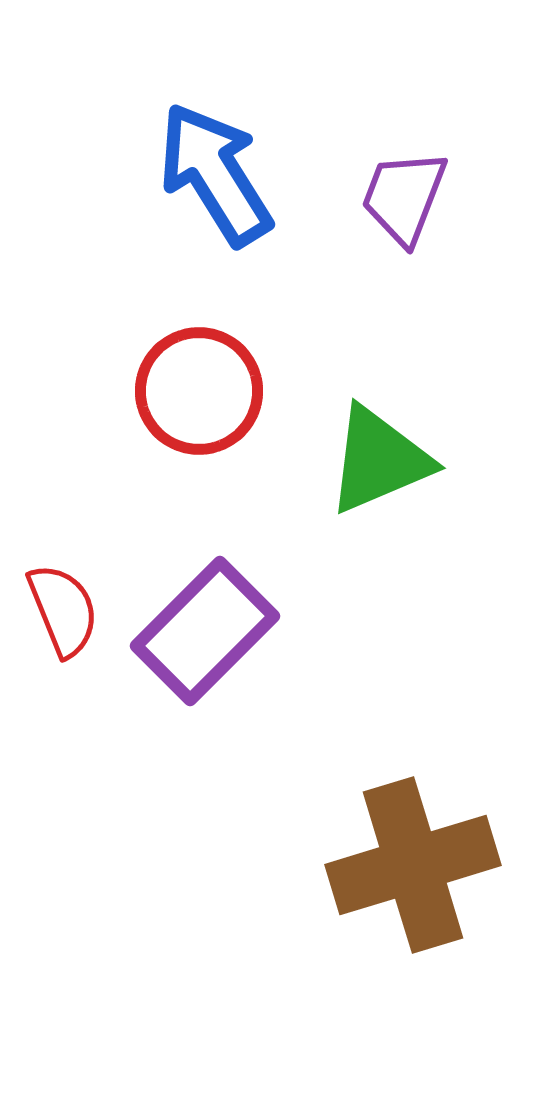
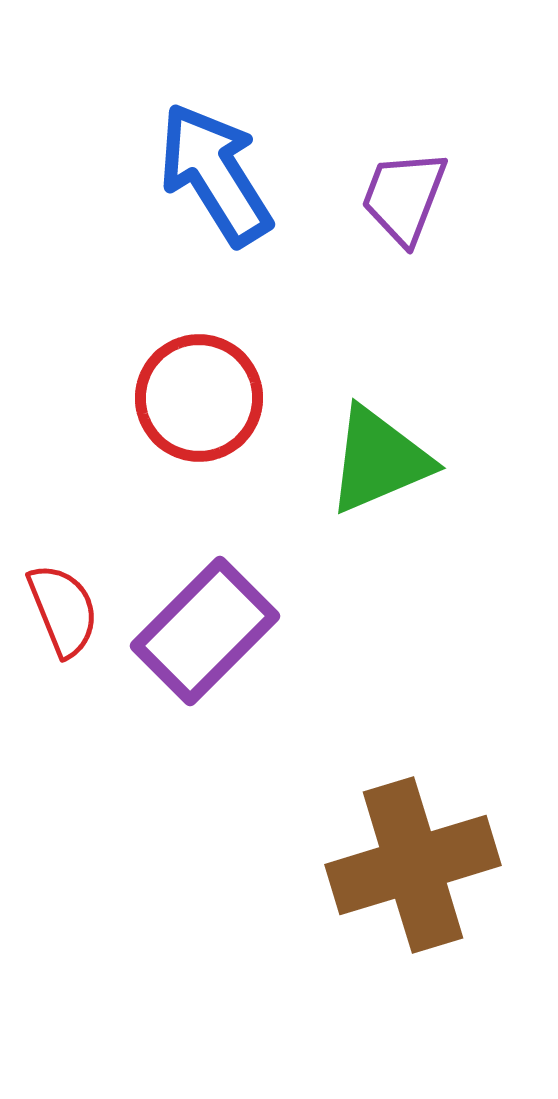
red circle: moved 7 px down
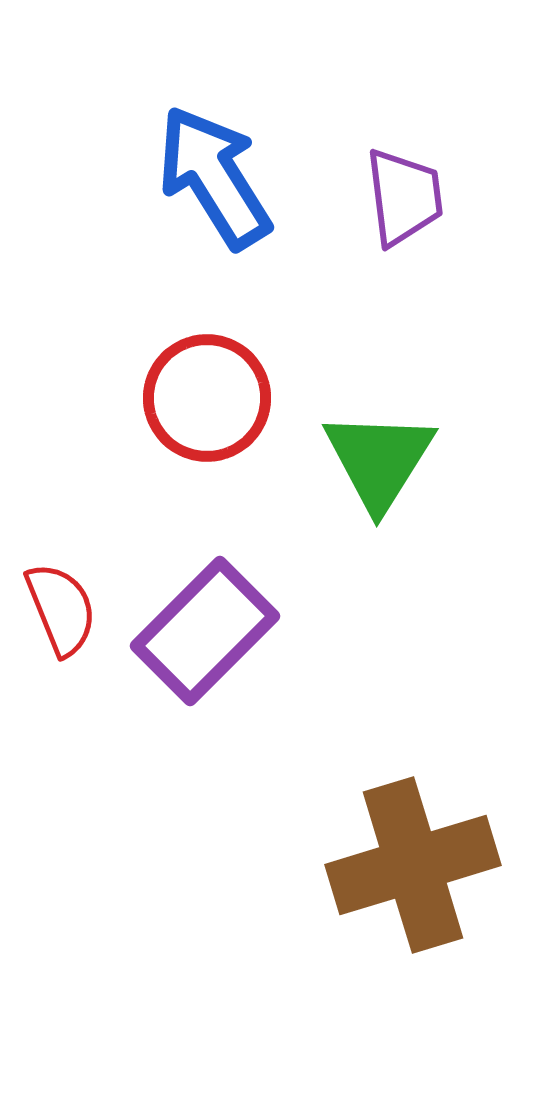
blue arrow: moved 1 px left, 3 px down
purple trapezoid: rotated 152 degrees clockwise
red circle: moved 8 px right
green triangle: rotated 35 degrees counterclockwise
red semicircle: moved 2 px left, 1 px up
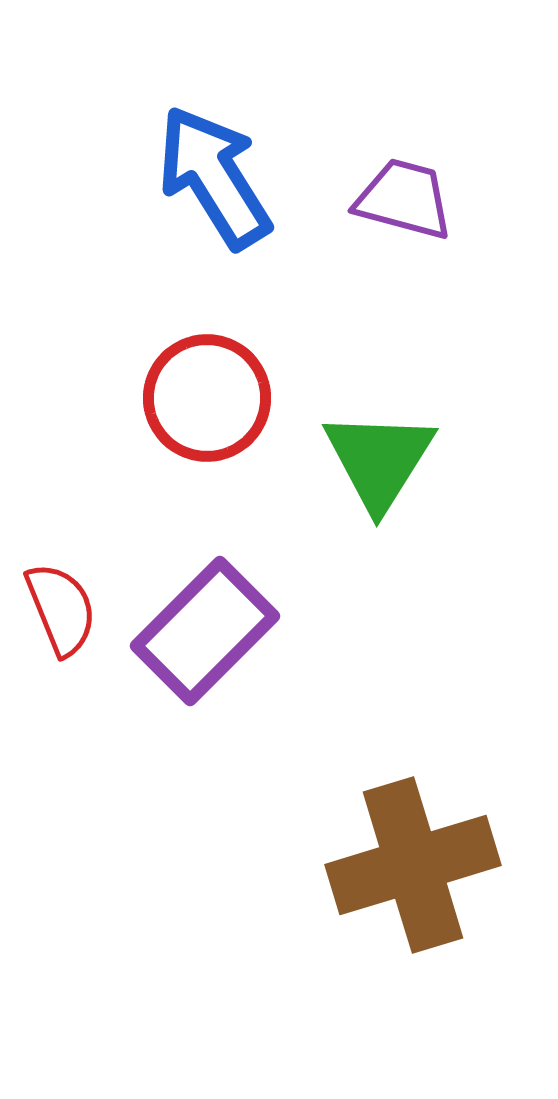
purple trapezoid: moved 2 px down; rotated 68 degrees counterclockwise
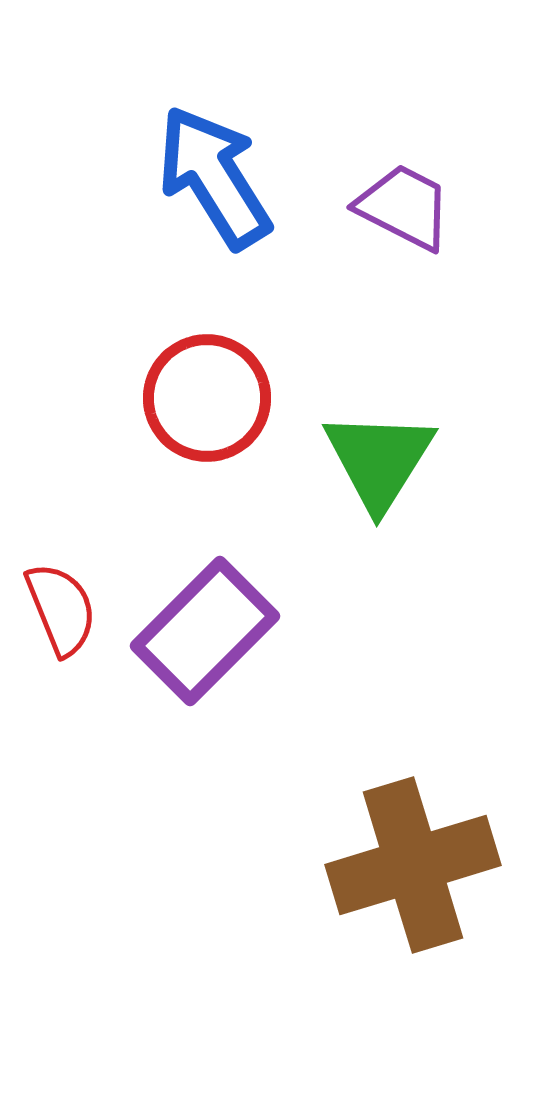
purple trapezoid: moved 8 px down; rotated 12 degrees clockwise
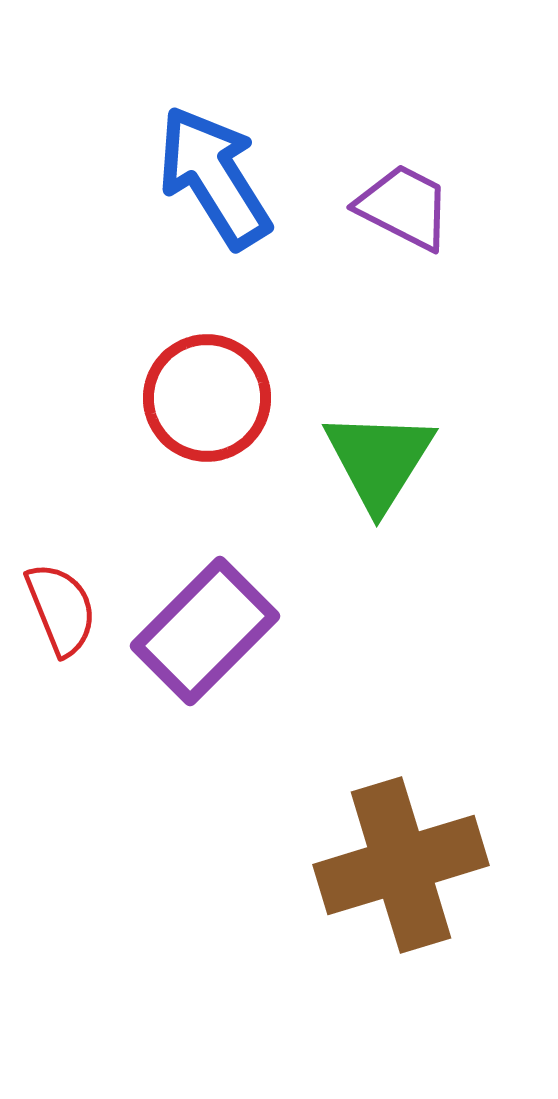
brown cross: moved 12 px left
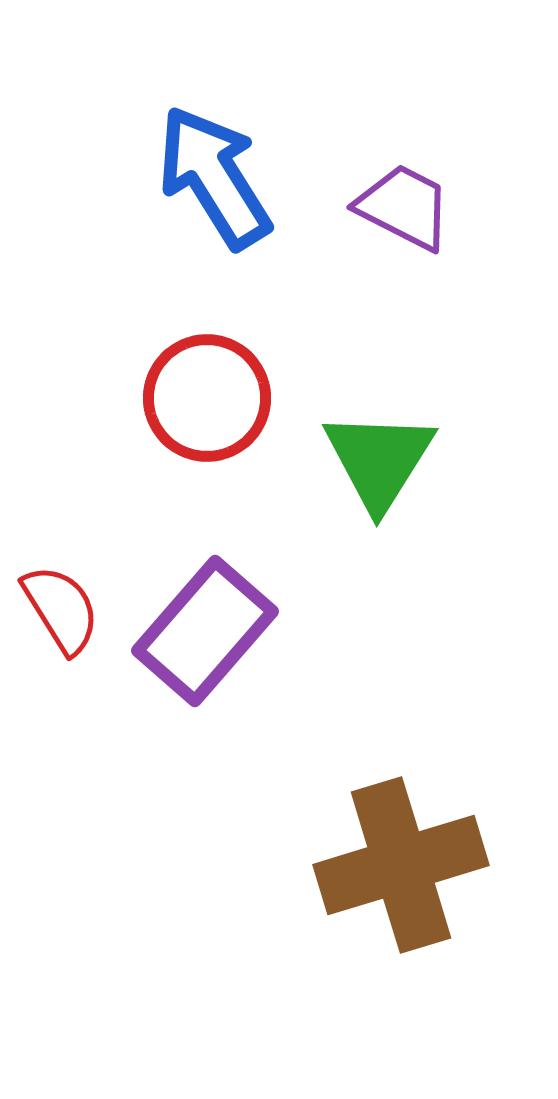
red semicircle: rotated 10 degrees counterclockwise
purple rectangle: rotated 4 degrees counterclockwise
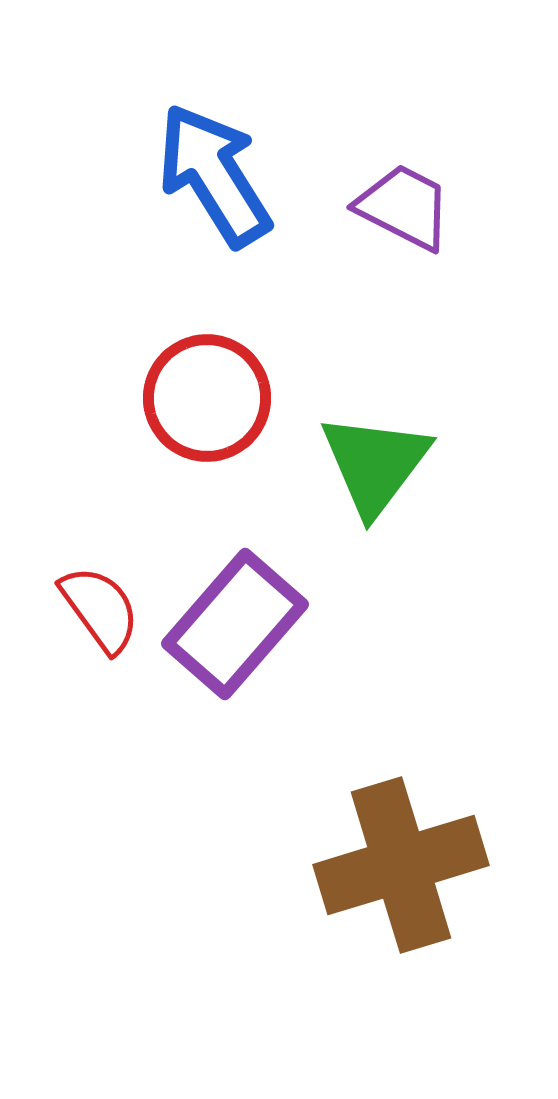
blue arrow: moved 2 px up
green triangle: moved 4 px left, 4 px down; rotated 5 degrees clockwise
red semicircle: moved 39 px right; rotated 4 degrees counterclockwise
purple rectangle: moved 30 px right, 7 px up
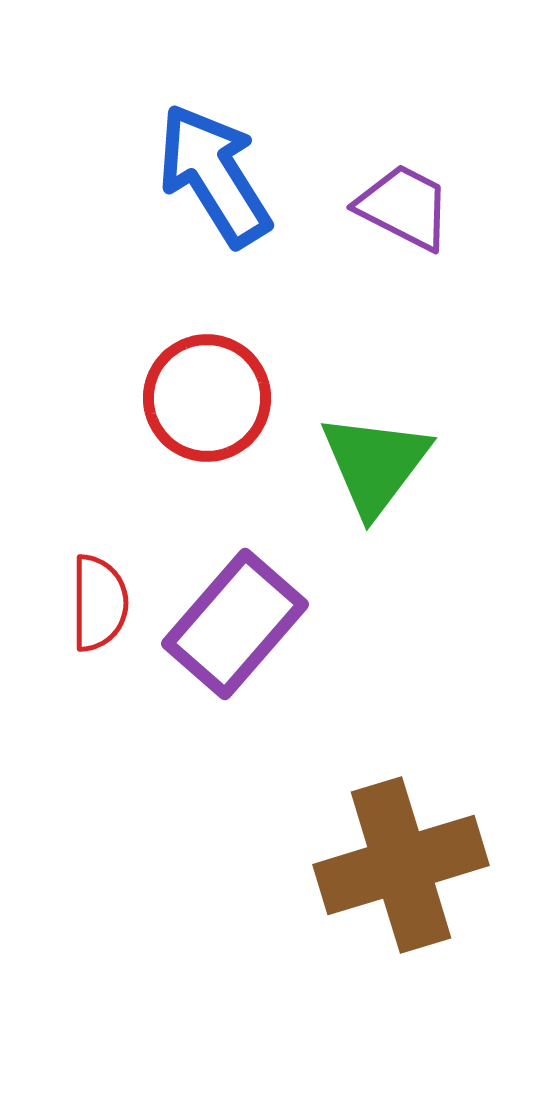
red semicircle: moved 1 px left, 6 px up; rotated 36 degrees clockwise
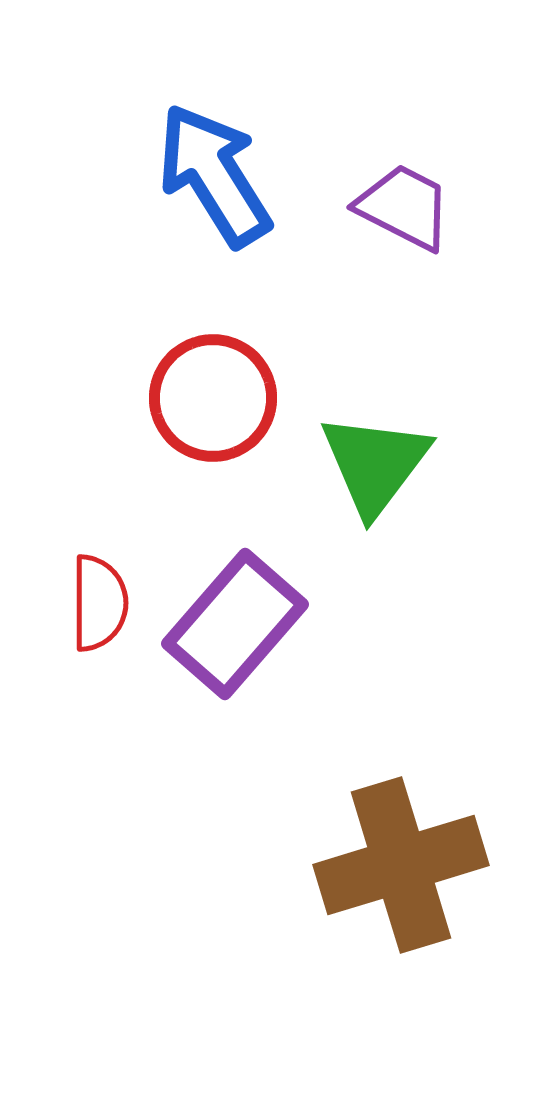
red circle: moved 6 px right
